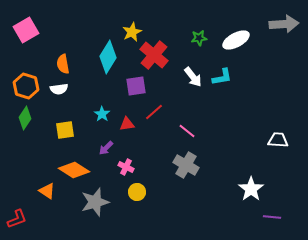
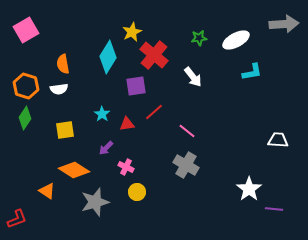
cyan L-shape: moved 30 px right, 5 px up
white star: moved 2 px left
purple line: moved 2 px right, 8 px up
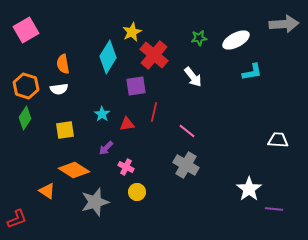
red line: rotated 36 degrees counterclockwise
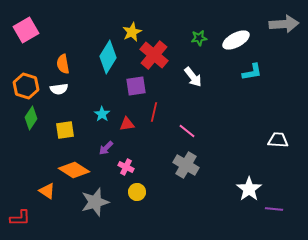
green diamond: moved 6 px right
red L-shape: moved 3 px right, 1 px up; rotated 20 degrees clockwise
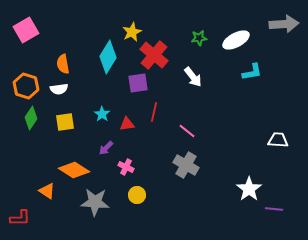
purple square: moved 2 px right, 3 px up
yellow square: moved 8 px up
yellow circle: moved 3 px down
gray star: rotated 20 degrees clockwise
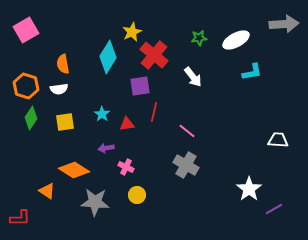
purple square: moved 2 px right, 3 px down
purple arrow: rotated 35 degrees clockwise
purple line: rotated 36 degrees counterclockwise
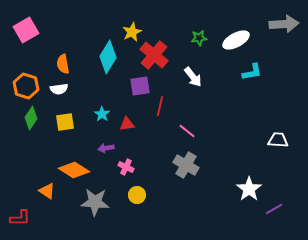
red line: moved 6 px right, 6 px up
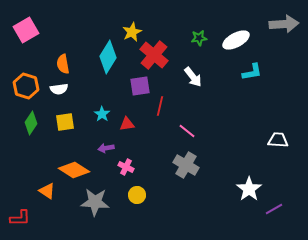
green diamond: moved 5 px down
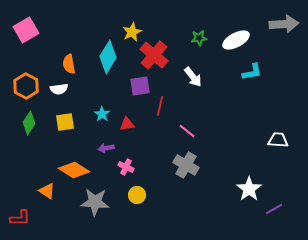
orange semicircle: moved 6 px right
orange hexagon: rotated 10 degrees clockwise
green diamond: moved 2 px left
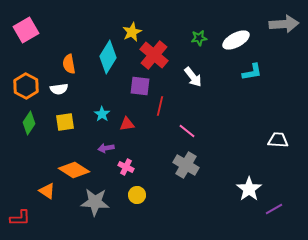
purple square: rotated 15 degrees clockwise
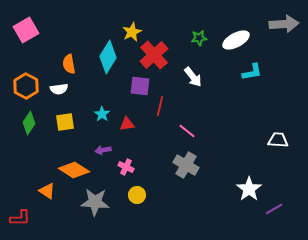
red cross: rotated 8 degrees clockwise
purple arrow: moved 3 px left, 2 px down
